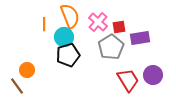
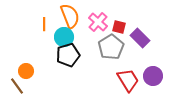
red square: rotated 24 degrees clockwise
purple rectangle: rotated 54 degrees clockwise
orange circle: moved 1 px left, 1 px down
purple circle: moved 1 px down
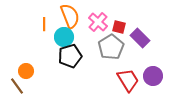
black pentagon: moved 2 px right, 1 px down
